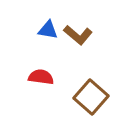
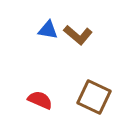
red semicircle: moved 1 px left, 23 px down; rotated 15 degrees clockwise
brown square: moved 3 px right; rotated 16 degrees counterclockwise
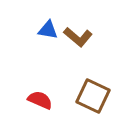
brown L-shape: moved 2 px down
brown square: moved 1 px left, 1 px up
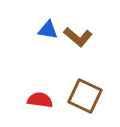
brown square: moved 8 px left
red semicircle: rotated 15 degrees counterclockwise
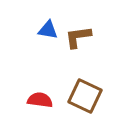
brown L-shape: rotated 132 degrees clockwise
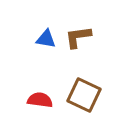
blue triangle: moved 2 px left, 9 px down
brown square: moved 1 px left, 1 px up
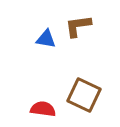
brown L-shape: moved 11 px up
red semicircle: moved 3 px right, 9 px down
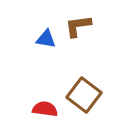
brown square: rotated 12 degrees clockwise
red semicircle: moved 2 px right
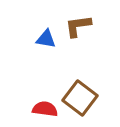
brown square: moved 4 px left, 3 px down
